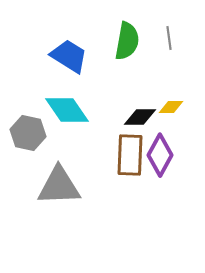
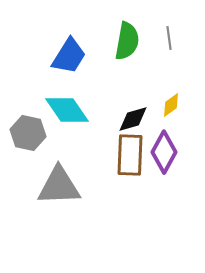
blue trapezoid: rotated 90 degrees clockwise
yellow diamond: moved 2 px up; rotated 35 degrees counterclockwise
black diamond: moved 7 px left, 2 px down; rotated 16 degrees counterclockwise
purple diamond: moved 4 px right, 3 px up
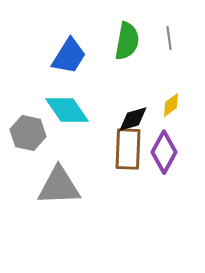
brown rectangle: moved 2 px left, 6 px up
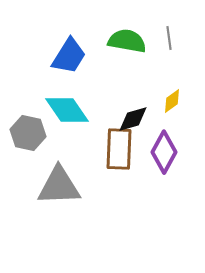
green semicircle: rotated 90 degrees counterclockwise
yellow diamond: moved 1 px right, 4 px up
brown rectangle: moved 9 px left
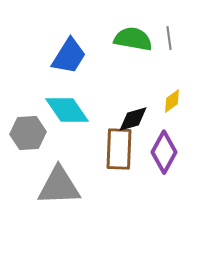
green semicircle: moved 6 px right, 2 px up
gray hexagon: rotated 16 degrees counterclockwise
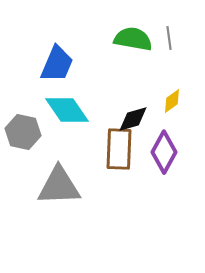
blue trapezoid: moved 12 px left, 8 px down; rotated 9 degrees counterclockwise
gray hexagon: moved 5 px left, 1 px up; rotated 16 degrees clockwise
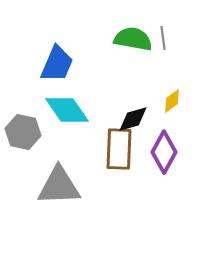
gray line: moved 6 px left
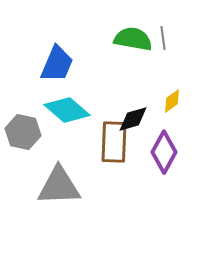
cyan diamond: rotated 15 degrees counterclockwise
brown rectangle: moved 5 px left, 7 px up
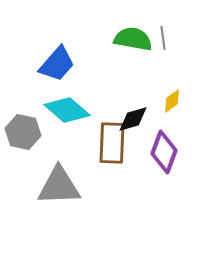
blue trapezoid: rotated 18 degrees clockwise
brown rectangle: moved 2 px left, 1 px down
purple diamond: rotated 9 degrees counterclockwise
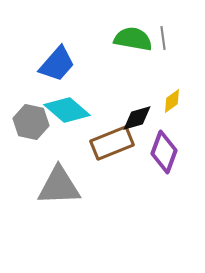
black diamond: moved 4 px right, 1 px up
gray hexagon: moved 8 px right, 10 px up
brown rectangle: rotated 66 degrees clockwise
